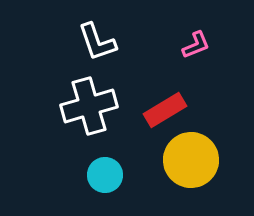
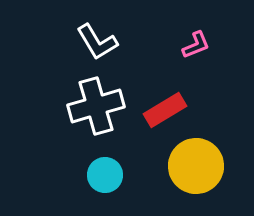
white L-shape: rotated 12 degrees counterclockwise
white cross: moved 7 px right
yellow circle: moved 5 px right, 6 px down
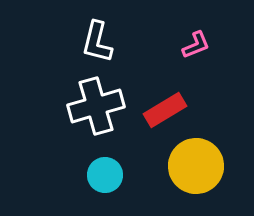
white L-shape: rotated 45 degrees clockwise
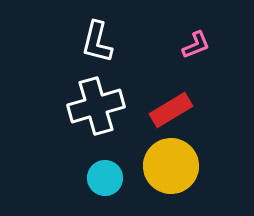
red rectangle: moved 6 px right
yellow circle: moved 25 px left
cyan circle: moved 3 px down
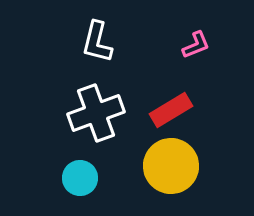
white cross: moved 7 px down; rotated 4 degrees counterclockwise
cyan circle: moved 25 px left
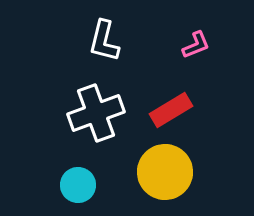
white L-shape: moved 7 px right, 1 px up
yellow circle: moved 6 px left, 6 px down
cyan circle: moved 2 px left, 7 px down
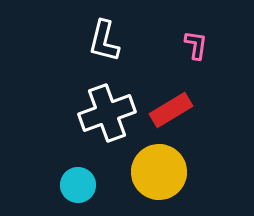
pink L-shape: rotated 60 degrees counterclockwise
white cross: moved 11 px right
yellow circle: moved 6 px left
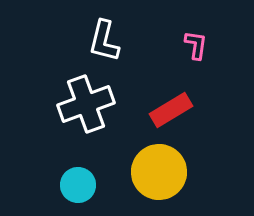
white cross: moved 21 px left, 9 px up
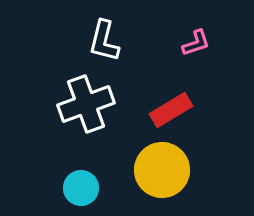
pink L-shape: moved 2 px up; rotated 64 degrees clockwise
yellow circle: moved 3 px right, 2 px up
cyan circle: moved 3 px right, 3 px down
